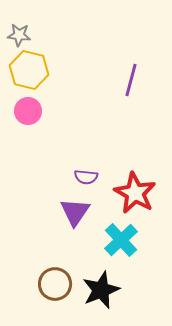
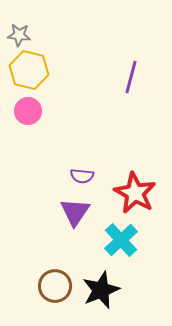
purple line: moved 3 px up
purple semicircle: moved 4 px left, 1 px up
brown circle: moved 2 px down
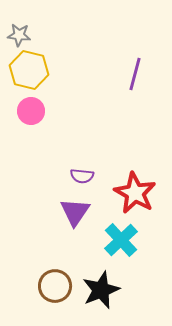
purple line: moved 4 px right, 3 px up
pink circle: moved 3 px right
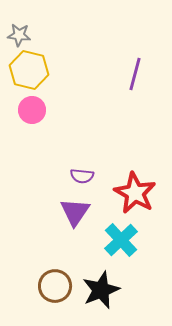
pink circle: moved 1 px right, 1 px up
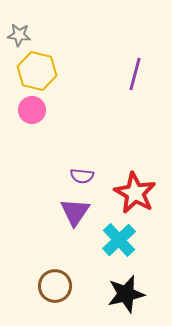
yellow hexagon: moved 8 px right, 1 px down
cyan cross: moved 2 px left
black star: moved 25 px right, 4 px down; rotated 9 degrees clockwise
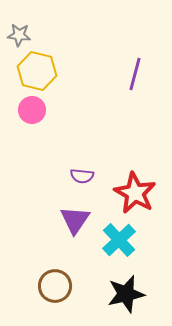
purple triangle: moved 8 px down
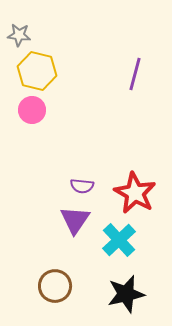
purple semicircle: moved 10 px down
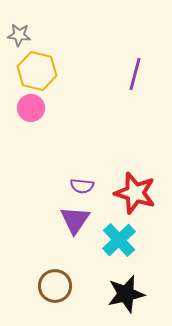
pink circle: moved 1 px left, 2 px up
red star: rotated 12 degrees counterclockwise
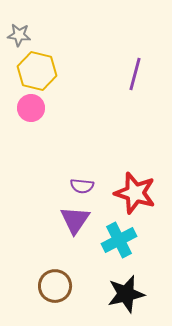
cyan cross: rotated 16 degrees clockwise
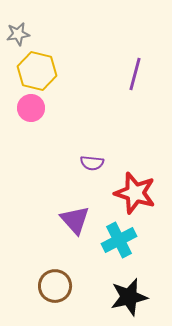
gray star: moved 1 px left, 1 px up; rotated 15 degrees counterclockwise
purple semicircle: moved 10 px right, 23 px up
purple triangle: rotated 16 degrees counterclockwise
black star: moved 3 px right, 3 px down
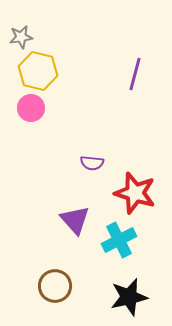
gray star: moved 3 px right, 3 px down
yellow hexagon: moved 1 px right
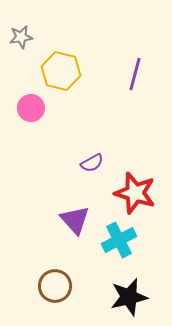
yellow hexagon: moved 23 px right
purple semicircle: rotated 35 degrees counterclockwise
